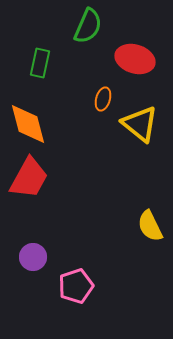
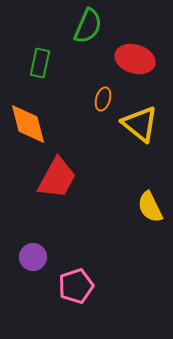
red trapezoid: moved 28 px right
yellow semicircle: moved 19 px up
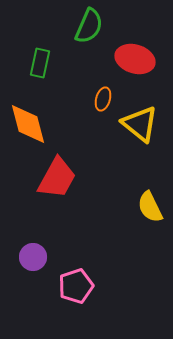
green semicircle: moved 1 px right
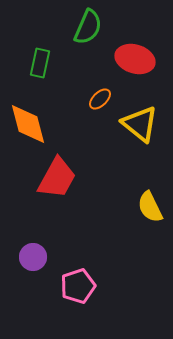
green semicircle: moved 1 px left, 1 px down
orange ellipse: moved 3 px left; rotated 30 degrees clockwise
pink pentagon: moved 2 px right
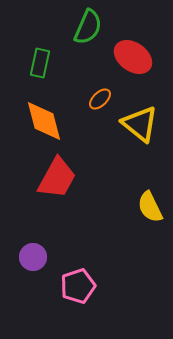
red ellipse: moved 2 px left, 2 px up; rotated 18 degrees clockwise
orange diamond: moved 16 px right, 3 px up
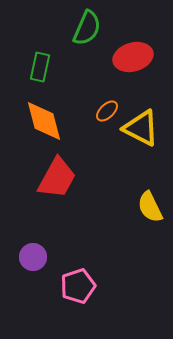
green semicircle: moved 1 px left, 1 px down
red ellipse: rotated 51 degrees counterclockwise
green rectangle: moved 4 px down
orange ellipse: moved 7 px right, 12 px down
yellow triangle: moved 1 px right, 4 px down; rotated 12 degrees counterclockwise
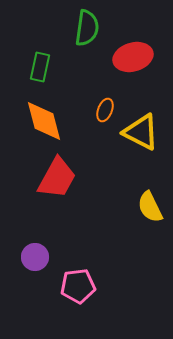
green semicircle: rotated 15 degrees counterclockwise
orange ellipse: moved 2 px left, 1 px up; rotated 25 degrees counterclockwise
yellow triangle: moved 4 px down
purple circle: moved 2 px right
pink pentagon: rotated 12 degrees clockwise
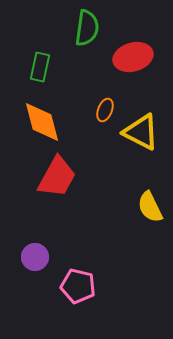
orange diamond: moved 2 px left, 1 px down
red trapezoid: moved 1 px up
pink pentagon: rotated 20 degrees clockwise
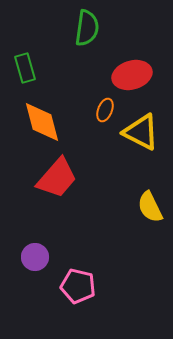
red ellipse: moved 1 px left, 18 px down
green rectangle: moved 15 px left, 1 px down; rotated 28 degrees counterclockwise
red trapezoid: moved 1 px down; rotated 12 degrees clockwise
